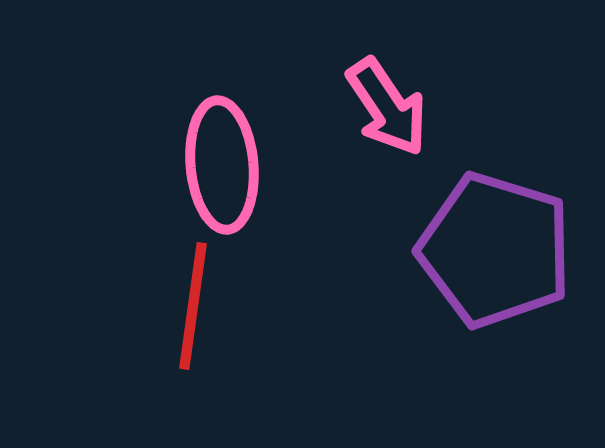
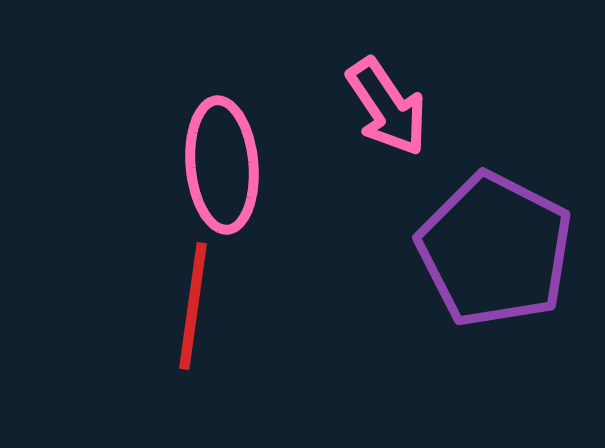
purple pentagon: rotated 10 degrees clockwise
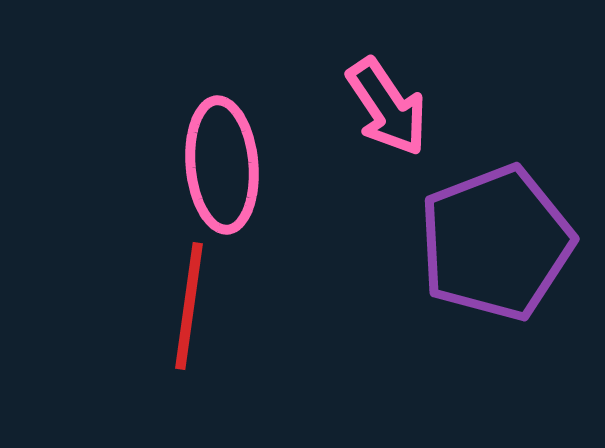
purple pentagon: moved 1 px right, 7 px up; rotated 24 degrees clockwise
red line: moved 4 px left
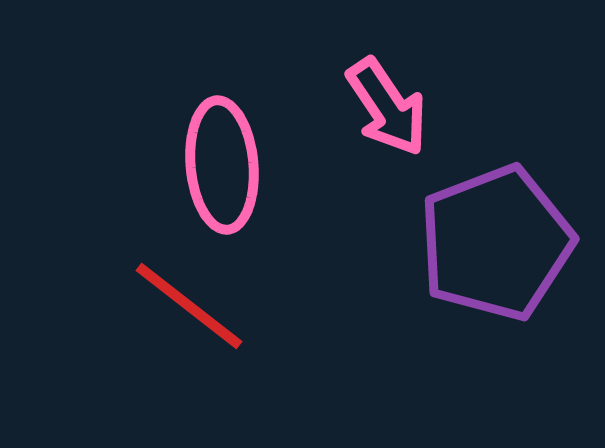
red line: rotated 60 degrees counterclockwise
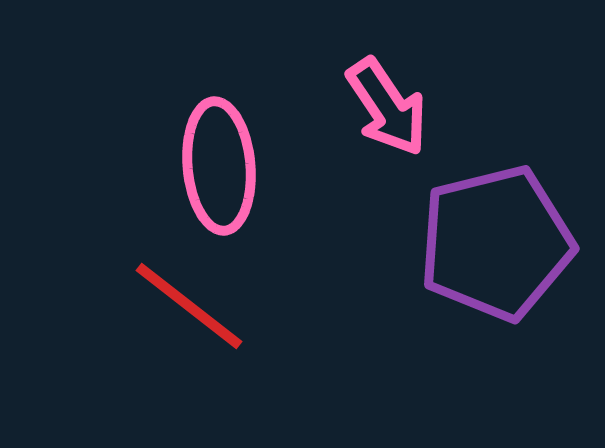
pink ellipse: moved 3 px left, 1 px down
purple pentagon: rotated 7 degrees clockwise
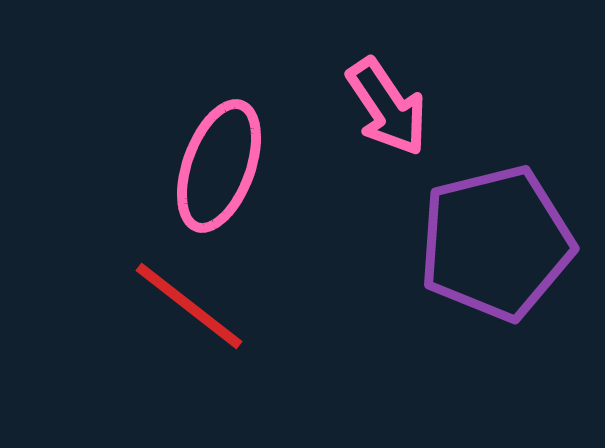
pink ellipse: rotated 25 degrees clockwise
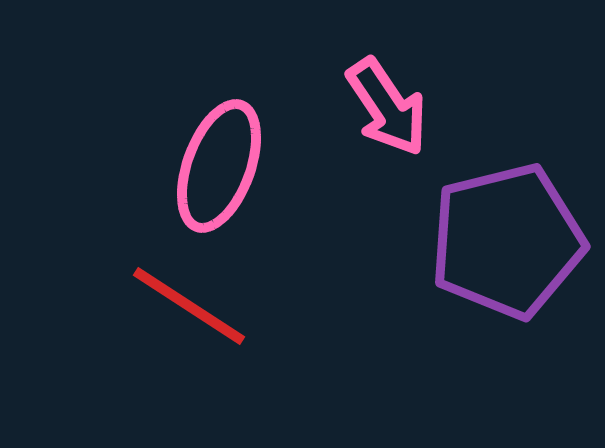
purple pentagon: moved 11 px right, 2 px up
red line: rotated 5 degrees counterclockwise
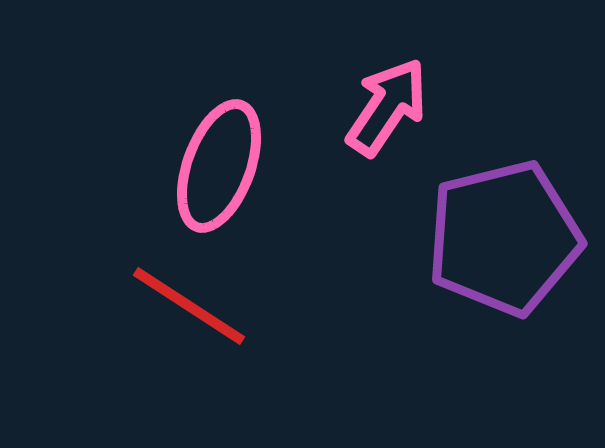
pink arrow: rotated 112 degrees counterclockwise
purple pentagon: moved 3 px left, 3 px up
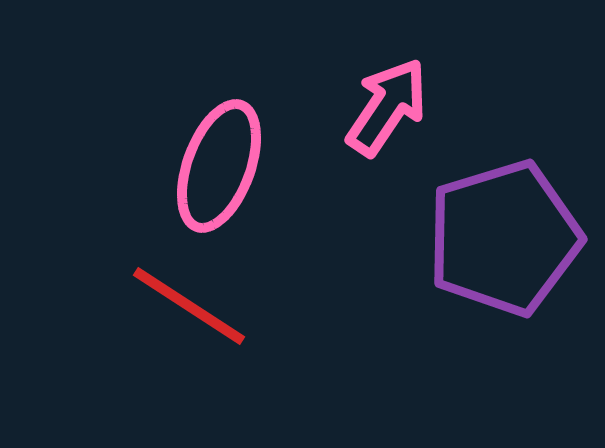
purple pentagon: rotated 3 degrees counterclockwise
